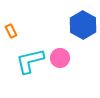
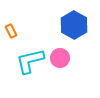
blue hexagon: moved 9 px left
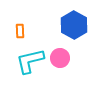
orange rectangle: moved 9 px right; rotated 24 degrees clockwise
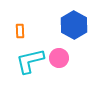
pink circle: moved 1 px left
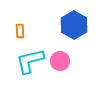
pink circle: moved 1 px right, 3 px down
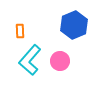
blue hexagon: rotated 8 degrees clockwise
cyan L-shape: moved 1 px up; rotated 36 degrees counterclockwise
